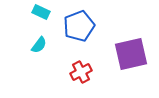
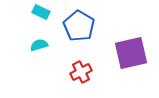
blue pentagon: rotated 20 degrees counterclockwise
cyan semicircle: rotated 144 degrees counterclockwise
purple square: moved 1 px up
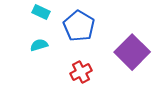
purple square: moved 1 px right, 1 px up; rotated 32 degrees counterclockwise
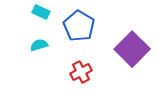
purple square: moved 3 px up
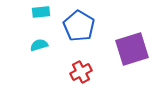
cyan rectangle: rotated 30 degrees counterclockwise
purple square: rotated 28 degrees clockwise
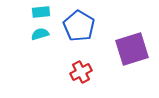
cyan semicircle: moved 1 px right, 11 px up
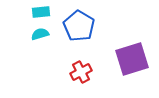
purple square: moved 10 px down
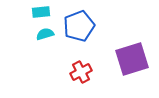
blue pentagon: rotated 20 degrees clockwise
cyan semicircle: moved 5 px right
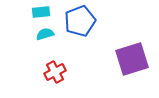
blue pentagon: moved 1 px right, 5 px up
red cross: moved 26 px left
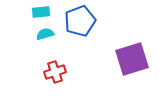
red cross: rotated 10 degrees clockwise
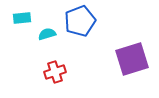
cyan rectangle: moved 19 px left, 6 px down
cyan semicircle: moved 2 px right
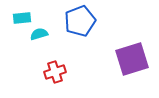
cyan semicircle: moved 8 px left
